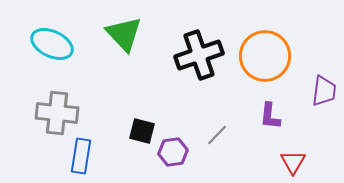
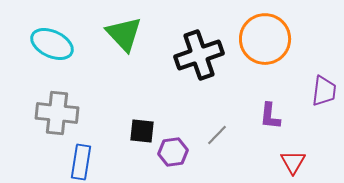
orange circle: moved 17 px up
black square: rotated 8 degrees counterclockwise
blue rectangle: moved 6 px down
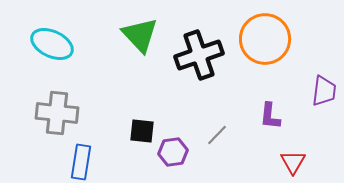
green triangle: moved 16 px right, 1 px down
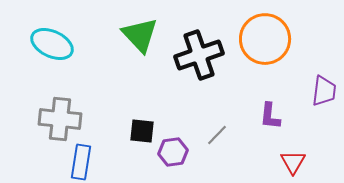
gray cross: moved 3 px right, 6 px down
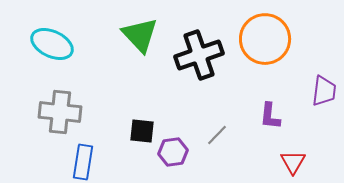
gray cross: moved 7 px up
blue rectangle: moved 2 px right
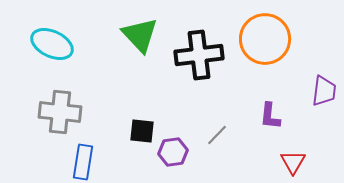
black cross: rotated 12 degrees clockwise
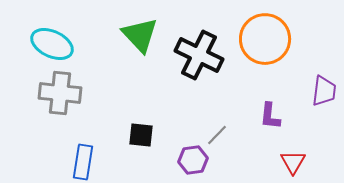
black cross: rotated 33 degrees clockwise
gray cross: moved 19 px up
black square: moved 1 px left, 4 px down
purple hexagon: moved 20 px right, 8 px down
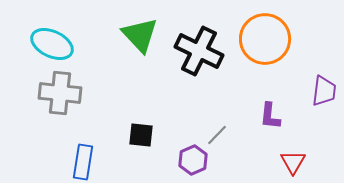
black cross: moved 4 px up
purple hexagon: rotated 16 degrees counterclockwise
